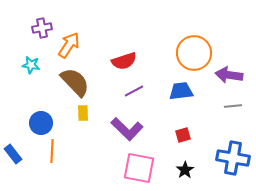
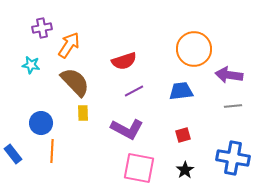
orange circle: moved 4 px up
purple L-shape: rotated 16 degrees counterclockwise
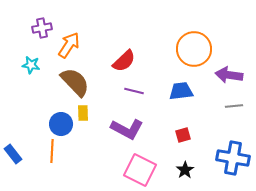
red semicircle: rotated 25 degrees counterclockwise
purple line: rotated 42 degrees clockwise
gray line: moved 1 px right
blue circle: moved 20 px right, 1 px down
pink square: moved 1 px right, 2 px down; rotated 16 degrees clockwise
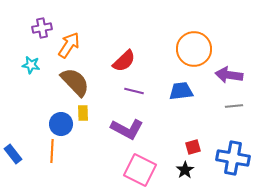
red square: moved 10 px right, 12 px down
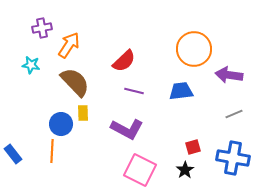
gray line: moved 8 px down; rotated 18 degrees counterclockwise
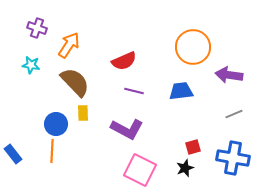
purple cross: moved 5 px left; rotated 30 degrees clockwise
orange circle: moved 1 px left, 2 px up
red semicircle: rotated 20 degrees clockwise
blue circle: moved 5 px left
black star: moved 2 px up; rotated 12 degrees clockwise
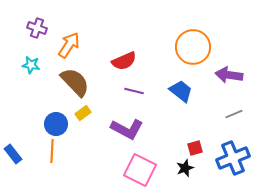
blue trapezoid: rotated 45 degrees clockwise
yellow rectangle: rotated 56 degrees clockwise
red square: moved 2 px right, 1 px down
blue cross: rotated 32 degrees counterclockwise
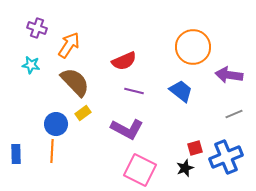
blue rectangle: moved 3 px right; rotated 36 degrees clockwise
blue cross: moved 7 px left, 1 px up
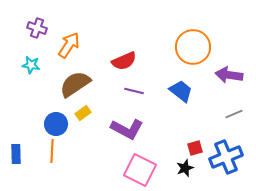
brown semicircle: moved 2 px down; rotated 80 degrees counterclockwise
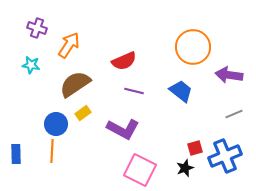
purple L-shape: moved 4 px left
blue cross: moved 1 px left, 1 px up
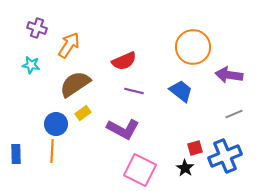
black star: rotated 18 degrees counterclockwise
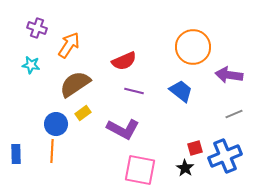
pink square: rotated 16 degrees counterclockwise
